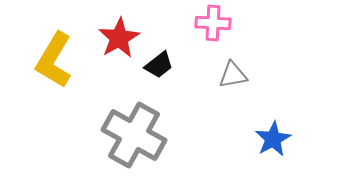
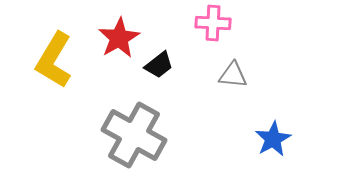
gray triangle: rotated 16 degrees clockwise
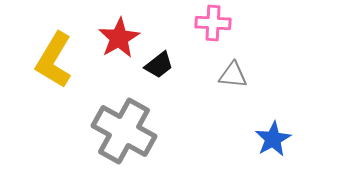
gray cross: moved 10 px left, 4 px up
